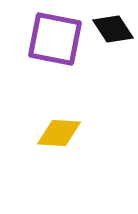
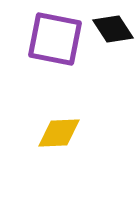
yellow diamond: rotated 6 degrees counterclockwise
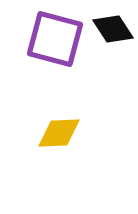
purple square: rotated 4 degrees clockwise
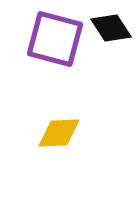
black diamond: moved 2 px left, 1 px up
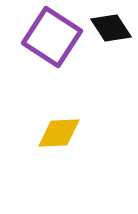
purple square: moved 3 px left, 2 px up; rotated 18 degrees clockwise
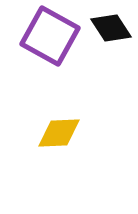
purple square: moved 2 px left, 1 px up; rotated 4 degrees counterclockwise
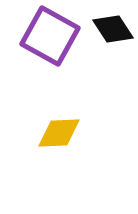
black diamond: moved 2 px right, 1 px down
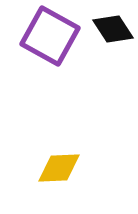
yellow diamond: moved 35 px down
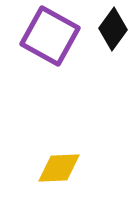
black diamond: rotated 69 degrees clockwise
